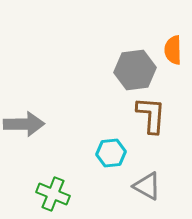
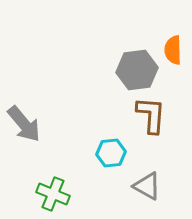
gray hexagon: moved 2 px right
gray arrow: rotated 51 degrees clockwise
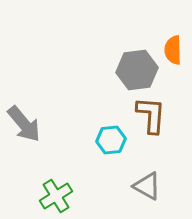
cyan hexagon: moved 13 px up
green cross: moved 3 px right, 2 px down; rotated 36 degrees clockwise
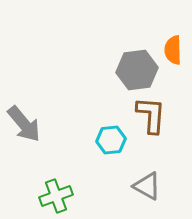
green cross: rotated 12 degrees clockwise
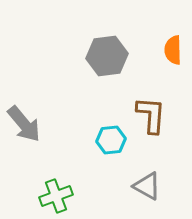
gray hexagon: moved 30 px left, 14 px up
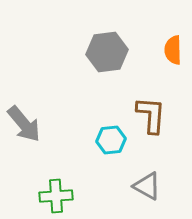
gray hexagon: moved 4 px up
green cross: rotated 16 degrees clockwise
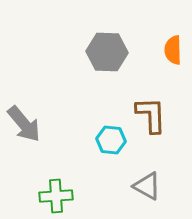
gray hexagon: rotated 9 degrees clockwise
brown L-shape: rotated 6 degrees counterclockwise
cyan hexagon: rotated 12 degrees clockwise
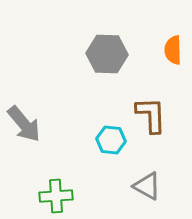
gray hexagon: moved 2 px down
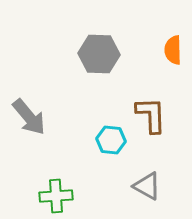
gray hexagon: moved 8 px left
gray arrow: moved 5 px right, 7 px up
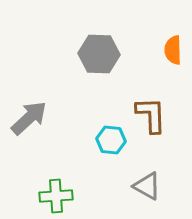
gray arrow: moved 1 px down; rotated 93 degrees counterclockwise
